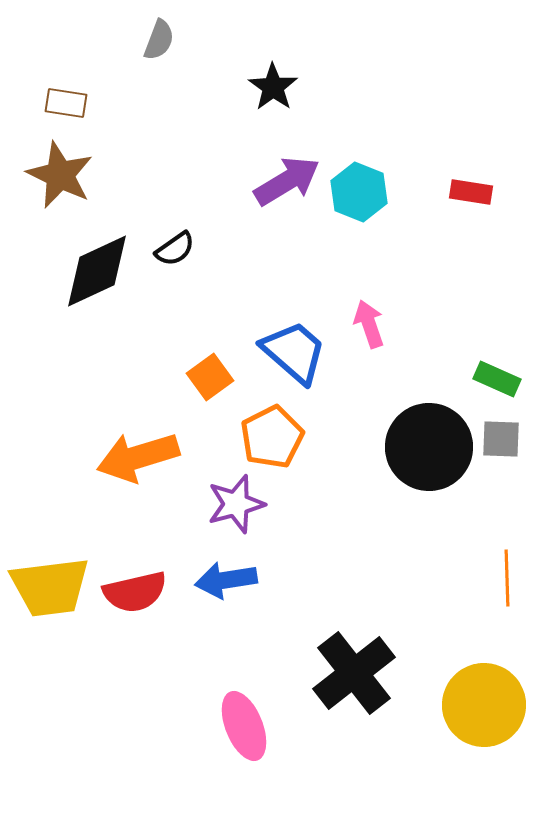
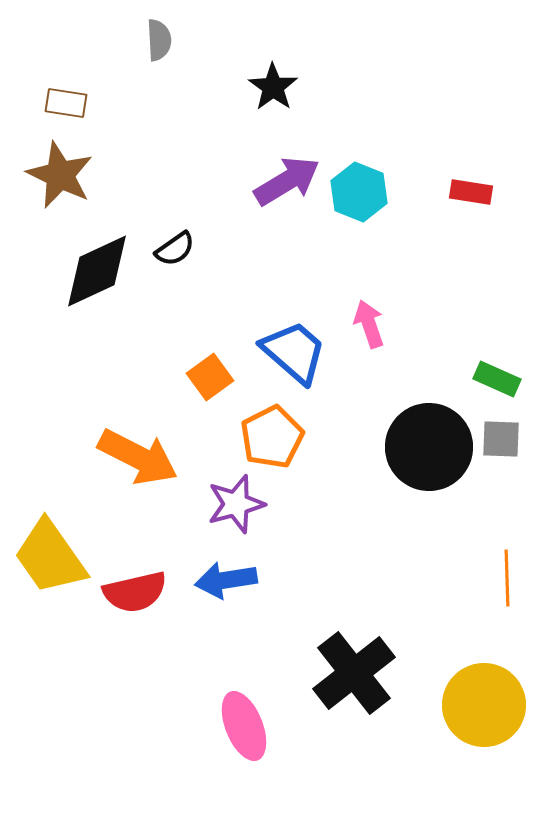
gray semicircle: rotated 24 degrees counterclockwise
orange arrow: rotated 136 degrees counterclockwise
yellow trapezoid: moved 30 px up; rotated 62 degrees clockwise
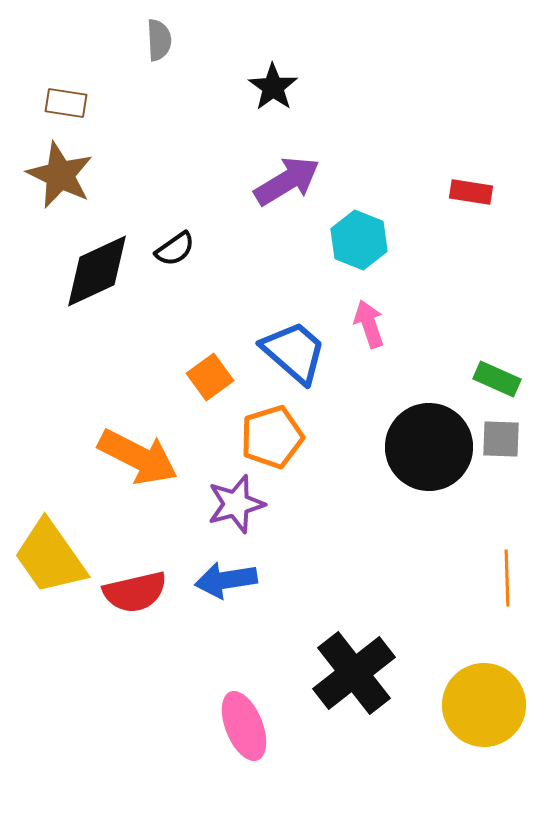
cyan hexagon: moved 48 px down
orange pentagon: rotated 10 degrees clockwise
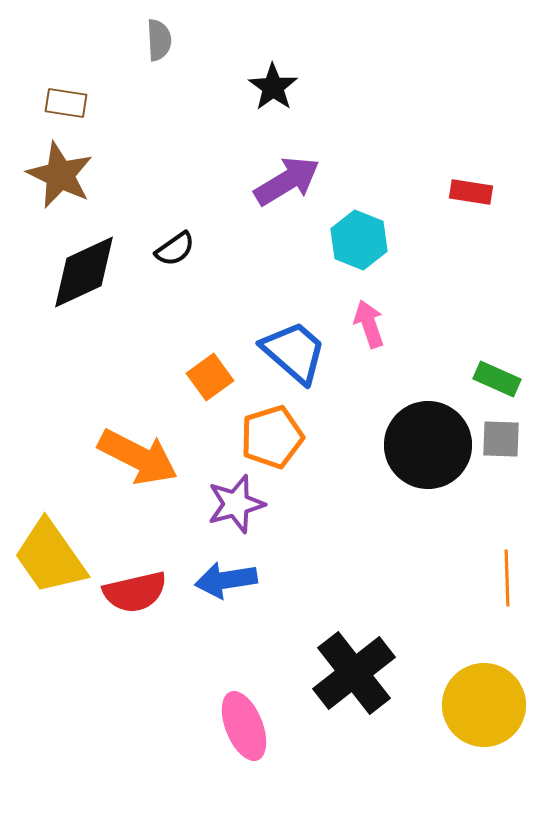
black diamond: moved 13 px left, 1 px down
black circle: moved 1 px left, 2 px up
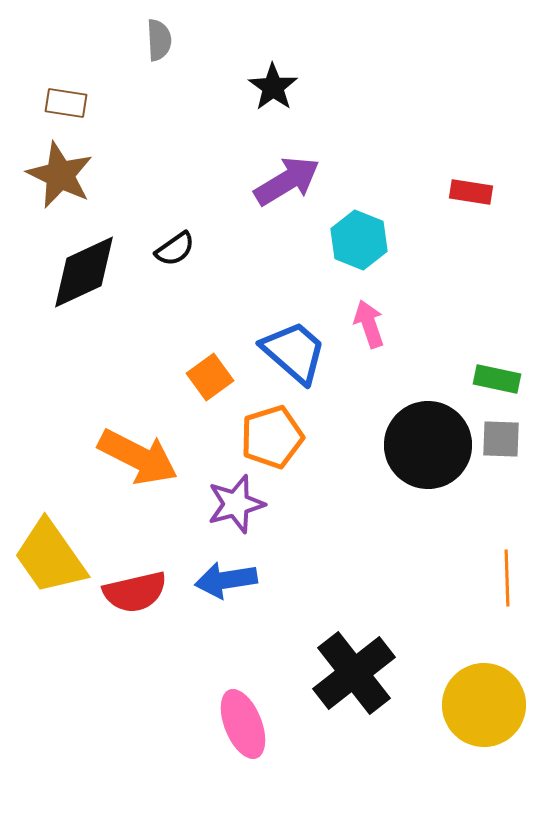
green rectangle: rotated 12 degrees counterclockwise
pink ellipse: moved 1 px left, 2 px up
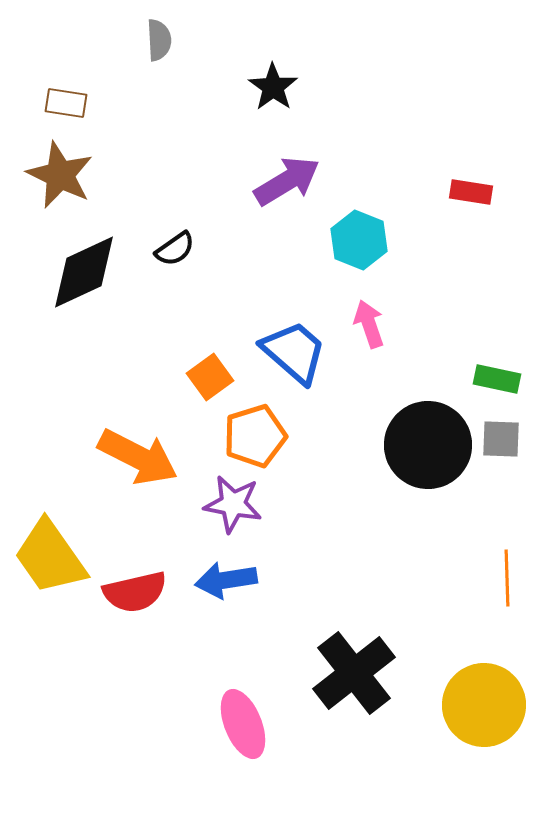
orange pentagon: moved 17 px left, 1 px up
purple star: moved 3 px left; rotated 26 degrees clockwise
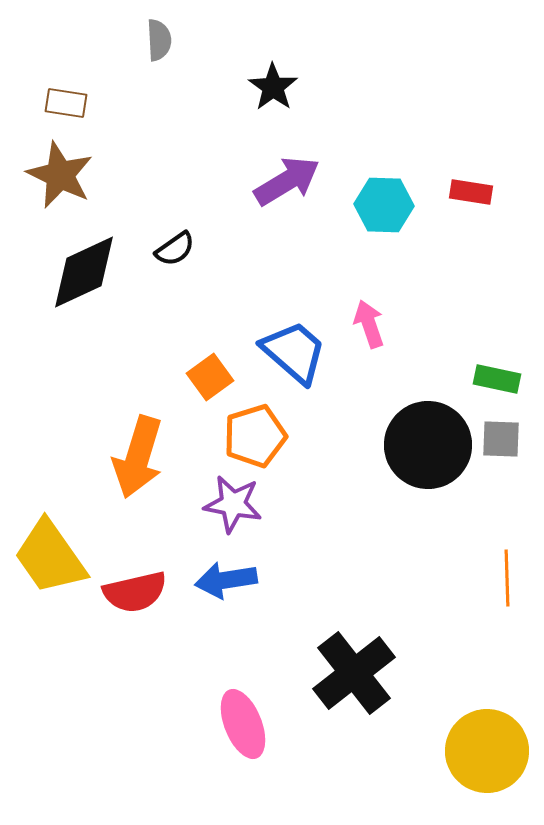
cyan hexagon: moved 25 px right, 35 px up; rotated 20 degrees counterclockwise
orange arrow: rotated 80 degrees clockwise
yellow circle: moved 3 px right, 46 px down
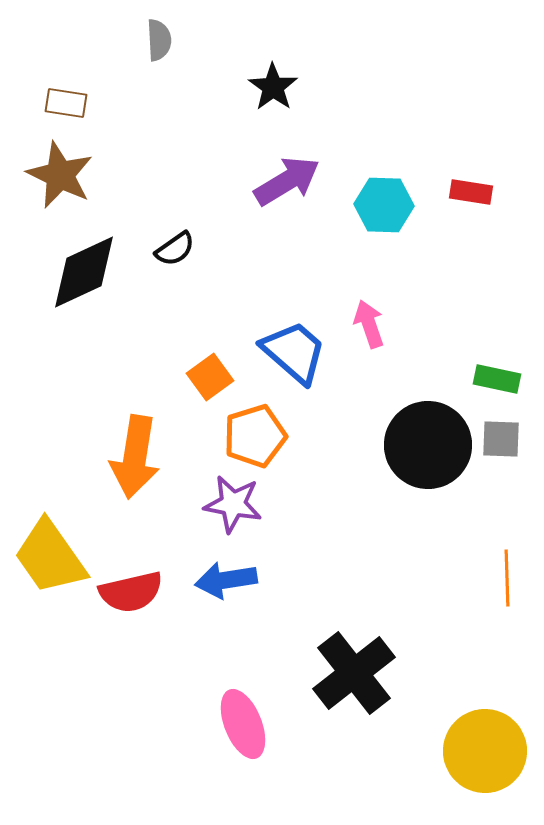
orange arrow: moved 3 px left; rotated 8 degrees counterclockwise
red semicircle: moved 4 px left
yellow circle: moved 2 px left
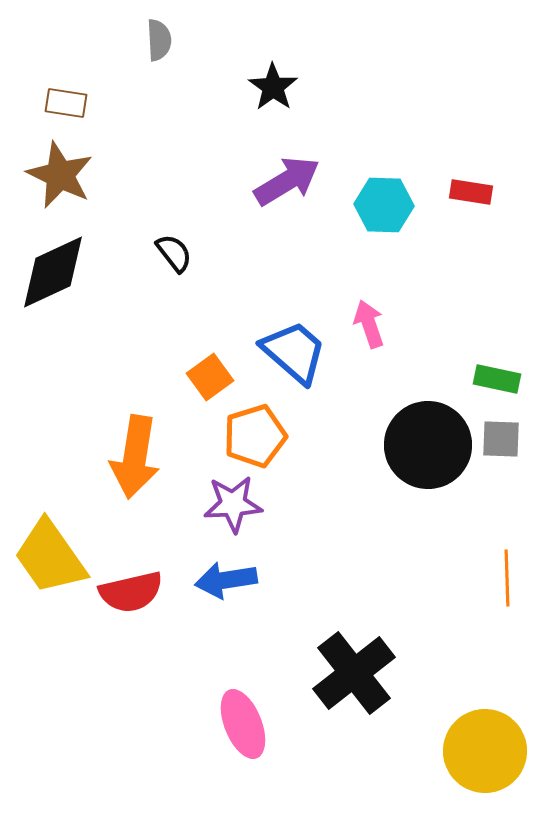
black semicircle: moved 1 px left, 4 px down; rotated 93 degrees counterclockwise
black diamond: moved 31 px left
purple star: rotated 14 degrees counterclockwise
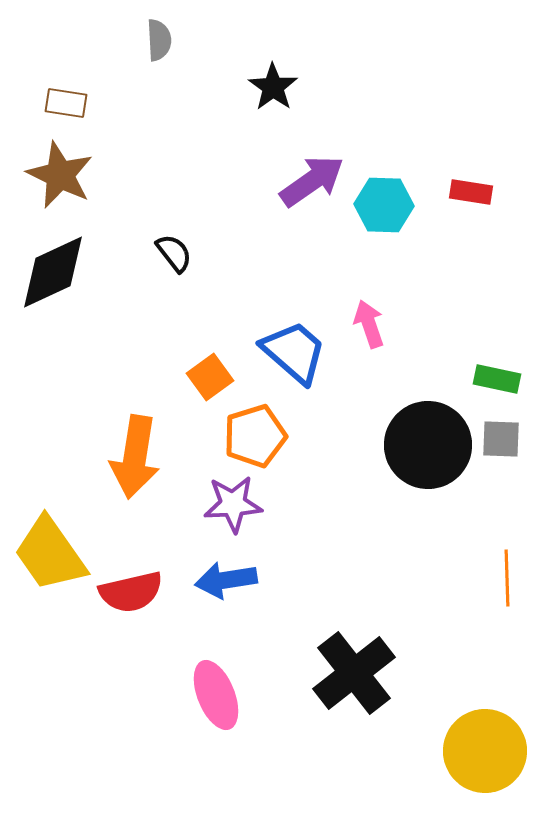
purple arrow: moved 25 px right; rotated 4 degrees counterclockwise
yellow trapezoid: moved 3 px up
pink ellipse: moved 27 px left, 29 px up
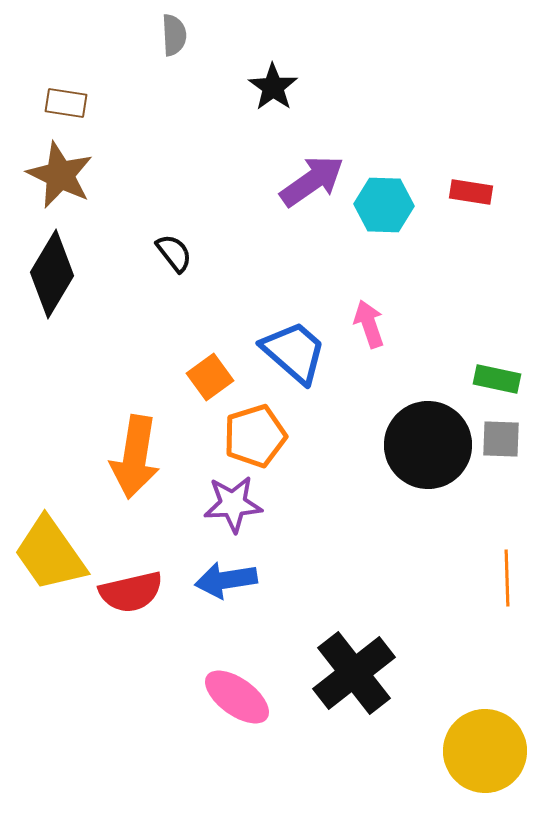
gray semicircle: moved 15 px right, 5 px up
black diamond: moved 1 px left, 2 px down; rotated 34 degrees counterclockwise
pink ellipse: moved 21 px right, 2 px down; rotated 32 degrees counterclockwise
